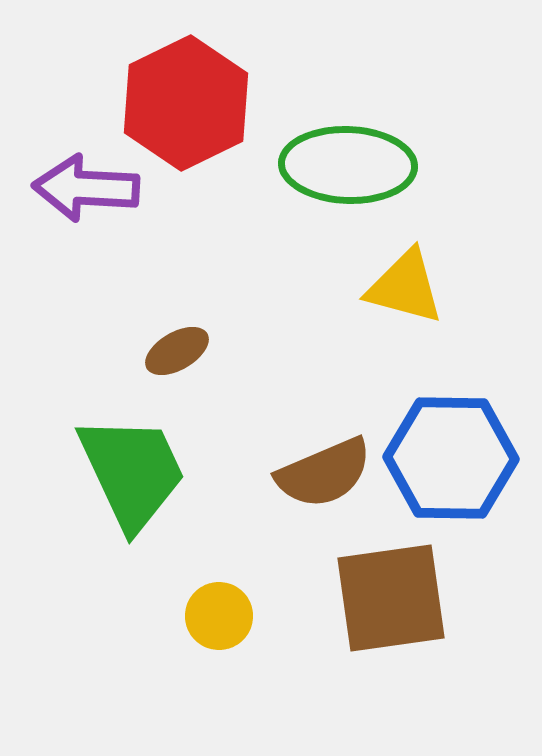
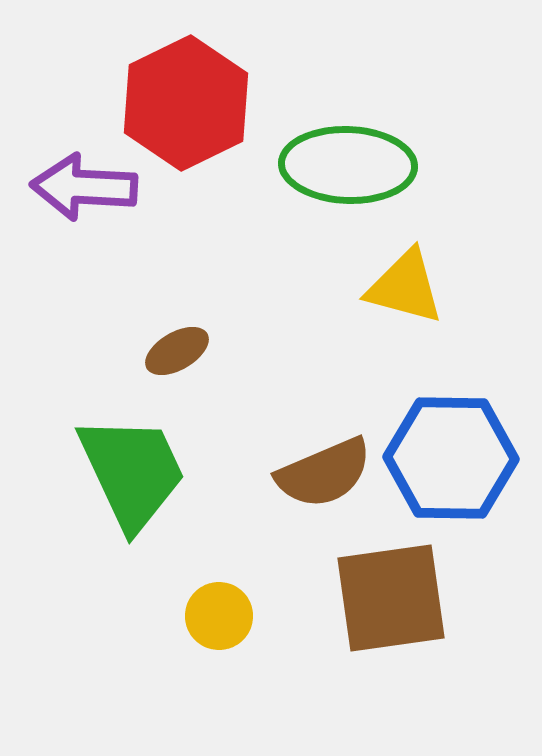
purple arrow: moved 2 px left, 1 px up
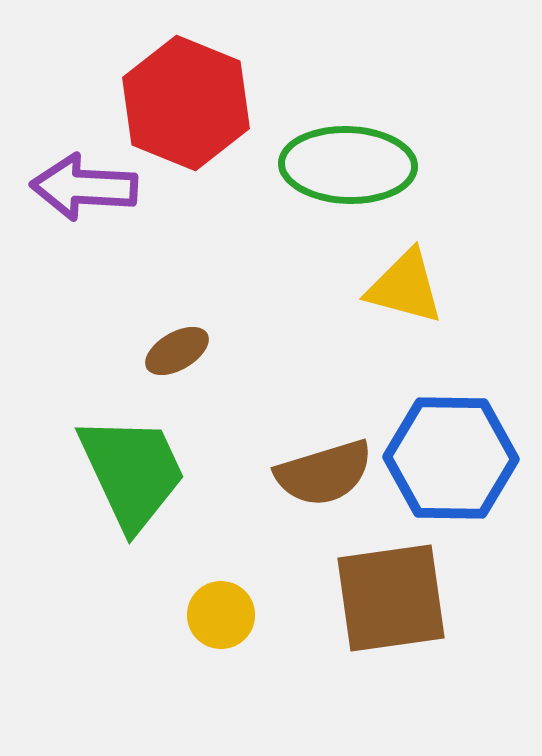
red hexagon: rotated 12 degrees counterclockwise
brown semicircle: rotated 6 degrees clockwise
yellow circle: moved 2 px right, 1 px up
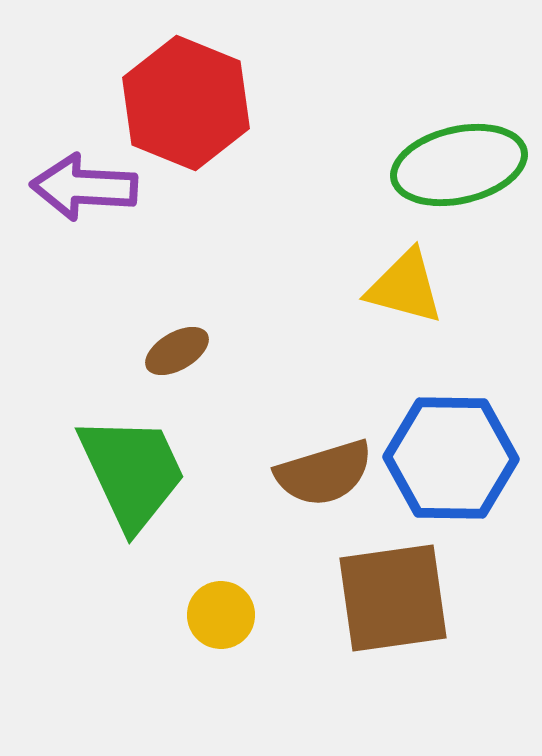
green ellipse: moved 111 px right; rotated 15 degrees counterclockwise
brown square: moved 2 px right
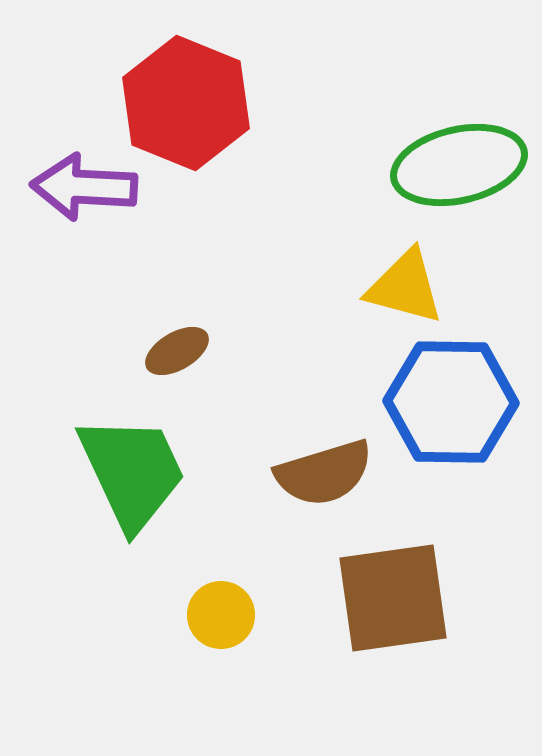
blue hexagon: moved 56 px up
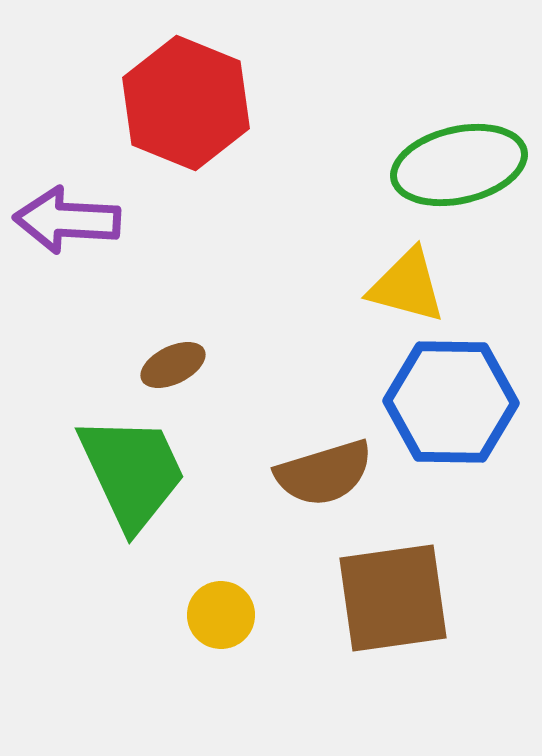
purple arrow: moved 17 px left, 33 px down
yellow triangle: moved 2 px right, 1 px up
brown ellipse: moved 4 px left, 14 px down; rotated 4 degrees clockwise
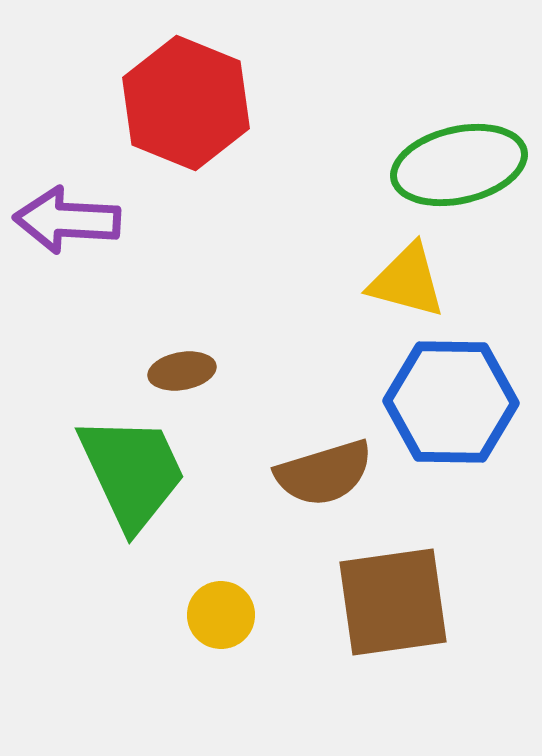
yellow triangle: moved 5 px up
brown ellipse: moved 9 px right, 6 px down; rotated 16 degrees clockwise
brown square: moved 4 px down
